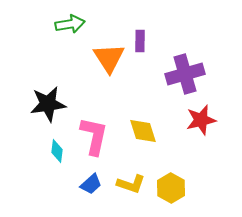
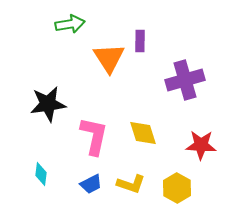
purple cross: moved 6 px down
red star: moved 25 px down; rotated 16 degrees clockwise
yellow diamond: moved 2 px down
cyan diamond: moved 16 px left, 23 px down
blue trapezoid: rotated 15 degrees clockwise
yellow hexagon: moved 6 px right
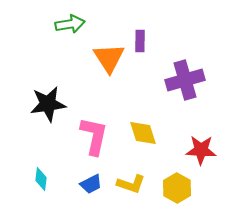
red star: moved 5 px down
cyan diamond: moved 5 px down
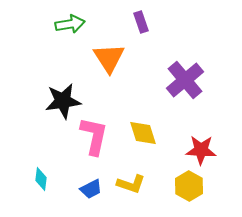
purple rectangle: moved 1 px right, 19 px up; rotated 20 degrees counterclockwise
purple cross: rotated 24 degrees counterclockwise
black star: moved 15 px right, 3 px up
blue trapezoid: moved 5 px down
yellow hexagon: moved 12 px right, 2 px up
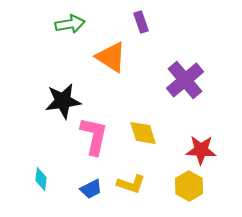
orange triangle: moved 2 px right, 1 px up; rotated 24 degrees counterclockwise
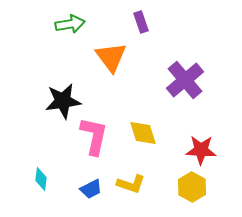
orange triangle: rotated 20 degrees clockwise
yellow hexagon: moved 3 px right, 1 px down
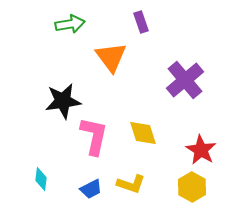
red star: rotated 28 degrees clockwise
